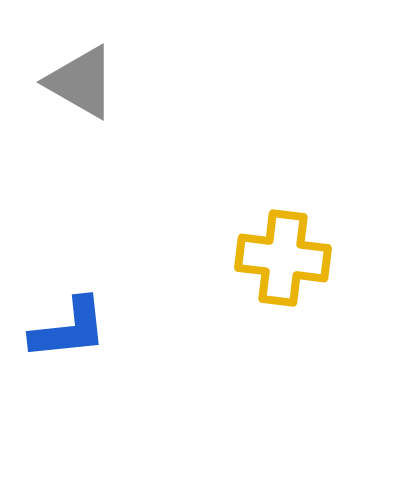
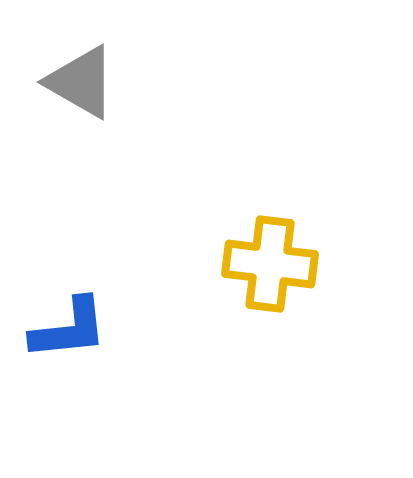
yellow cross: moved 13 px left, 6 px down
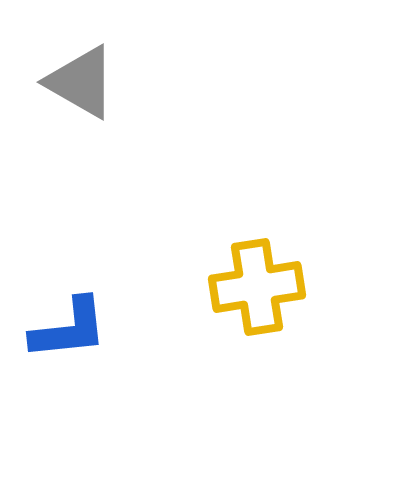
yellow cross: moved 13 px left, 23 px down; rotated 16 degrees counterclockwise
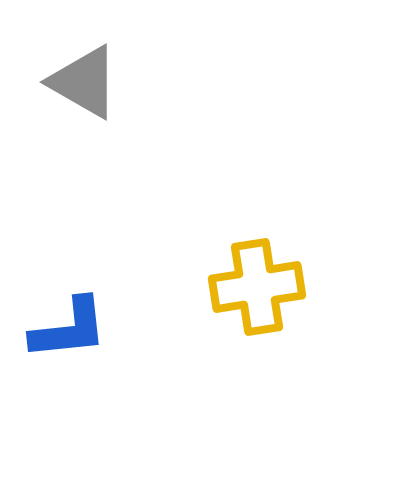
gray triangle: moved 3 px right
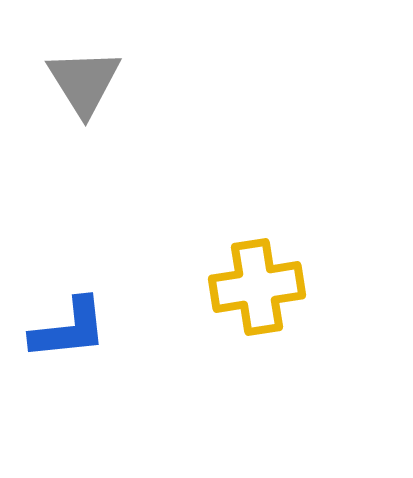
gray triangle: rotated 28 degrees clockwise
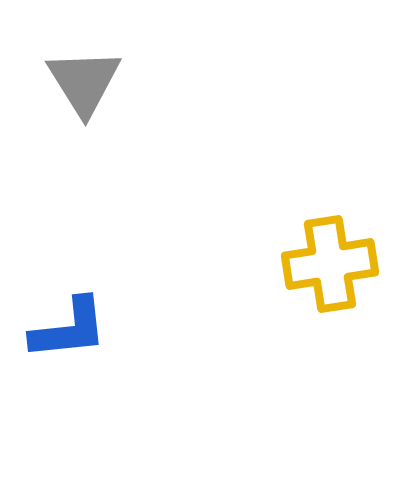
yellow cross: moved 73 px right, 23 px up
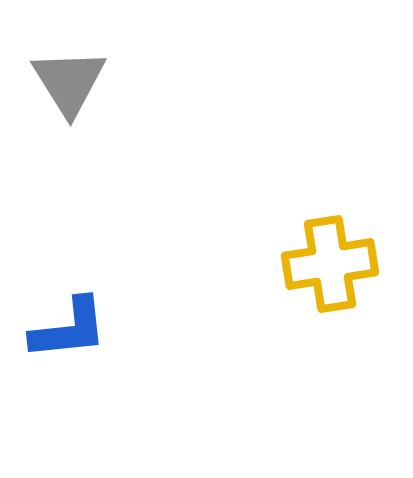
gray triangle: moved 15 px left
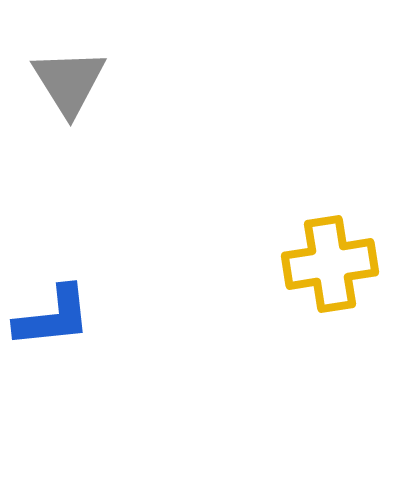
blue L-shape: moved 16 px left, 12 px up
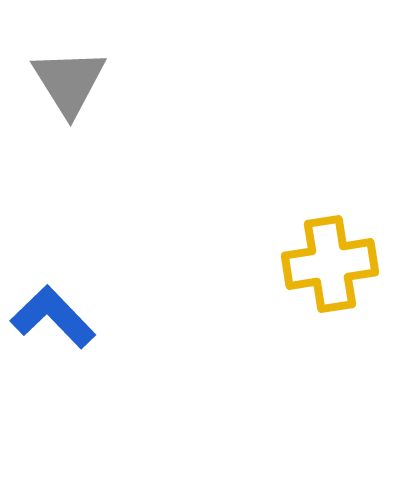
blue L-shape: rotated 128 degrees counterclockwise
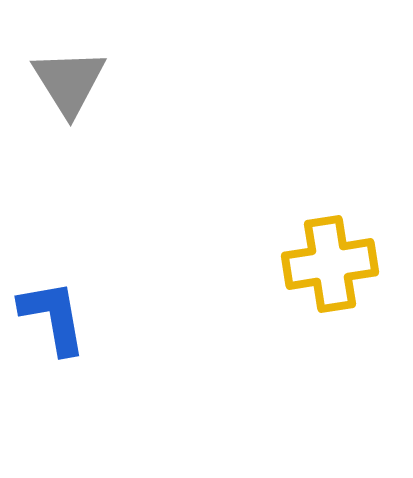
blue L-shape: rotated 34 degrees clockwise
